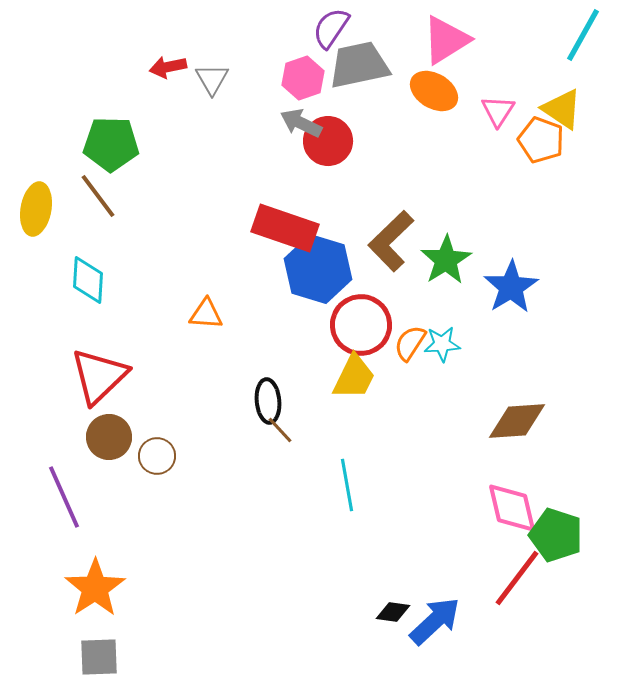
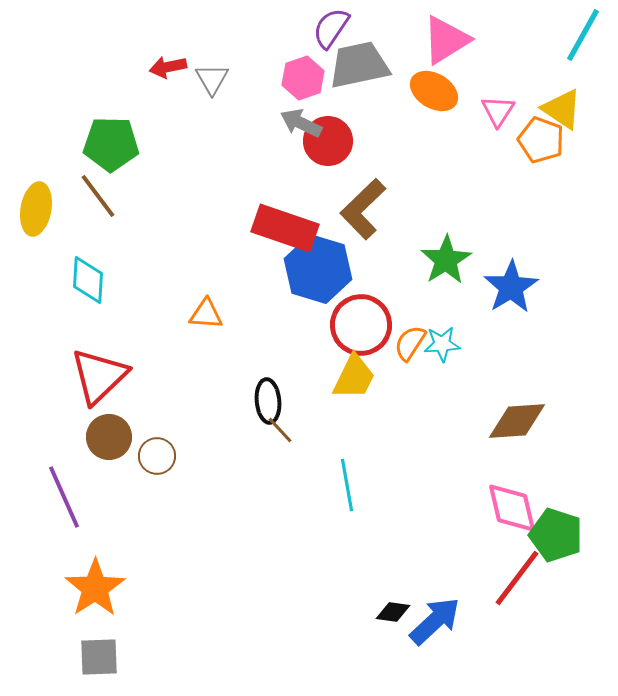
brown L-shape at (391, 241): moved 28 px left, 32 px up
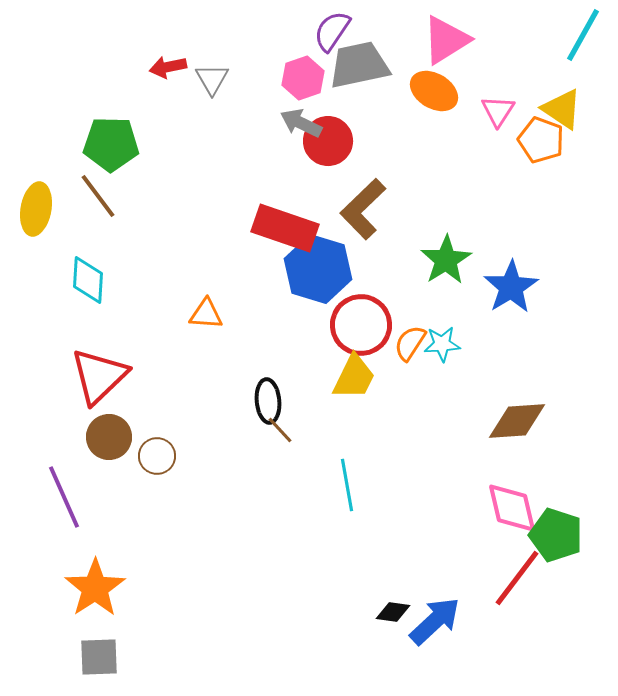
purple semicircle at (331, 28): moved 1 px right, 3 px down
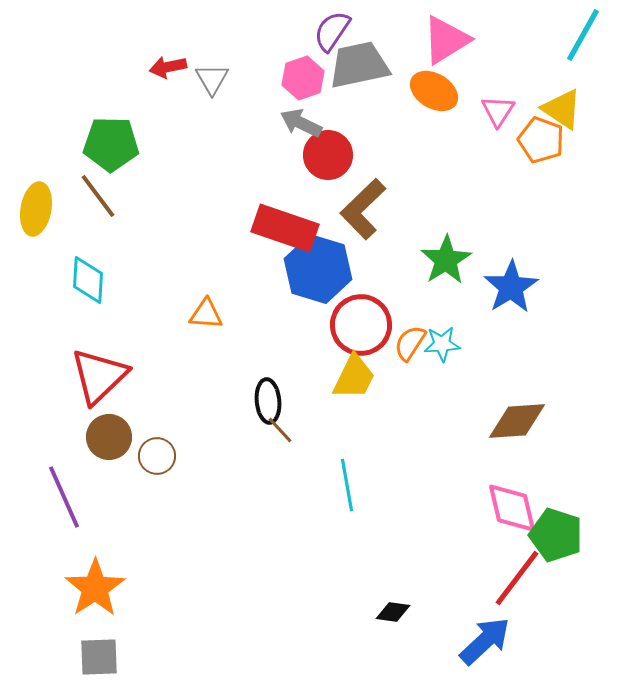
red circle at (328, 141): moved 14 px down
blue arrow at (435, 621): moved 50 px right, 20 px down
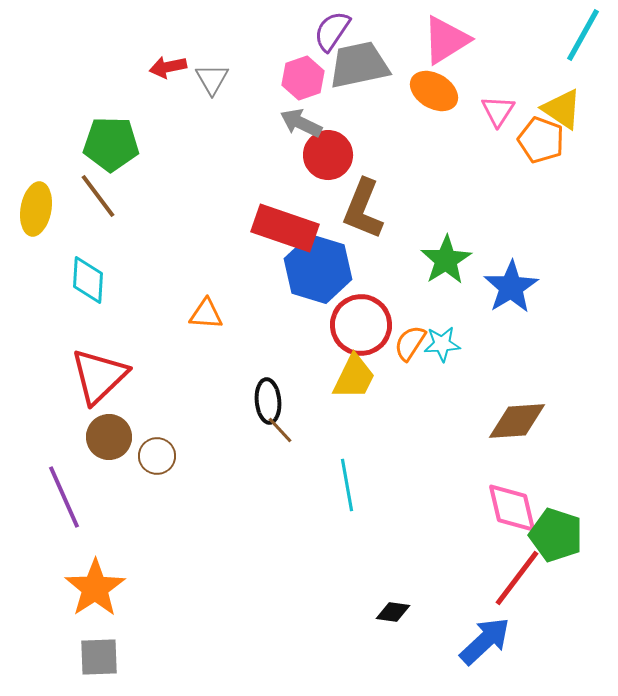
brown L-shape at (363, 209): rotated 24 degrees counterclockwise
